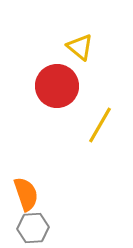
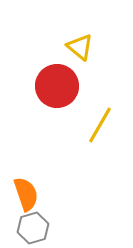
gray hexagon: rotated 12 degrees counterclockwise
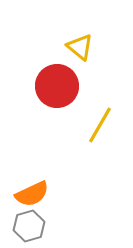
orange semicircle: moved 6 px right; rotated 84 degrees clockwise
gray hexagon: moved 4 px left, 2 px up
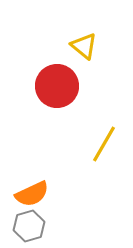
yellow triangle: moved 4 px right, 1 px up
yellow line: moved 4 px right, 19 px down
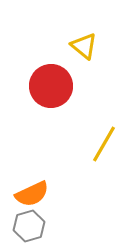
red circle: moved 6 px left
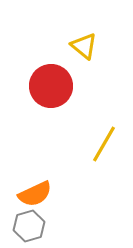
orange semicircle: moved 3 px right
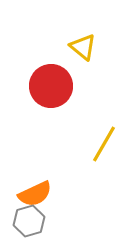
yellow triangle: moved 1 px left, 1 px down
gray hexagon: moved 5 px up
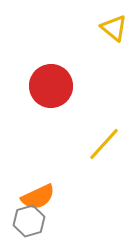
yellow triangle: moved 31 px right, 19 px up
yellow line: rotated 12 degrees clockwise
orange semicircle: moved 3 px right, 3 px down
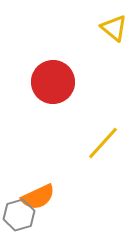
red circle: moved 2 px right, 4 px up
yellow line: moved 1 px left, 1 px up
gray hexagon: moved 10 px left, 6 px up
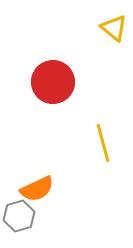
yellow line: rotated 57 degrees counterclockwise
orange semicircle: moved 1 px left, 8 px up
gray hexagon: moved 1 px down
